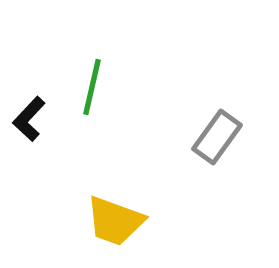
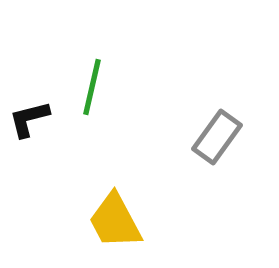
black L-shape: rotated 33 degrees clockwise
yellow trapezoid: rotated 42 degrees clockwise
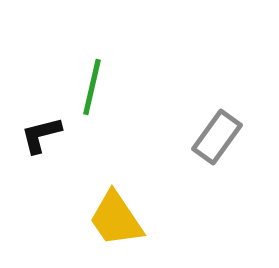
black L-shape: moved 12 px right, 16 px down
yellow trapezoid: moved 1 px right, 2 px up; rotated 6 degrees counterclockwise
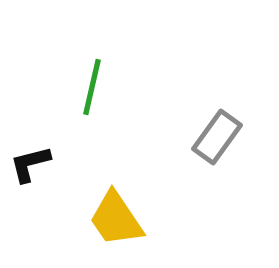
black L-shape: moved 11 px left, 29 px down
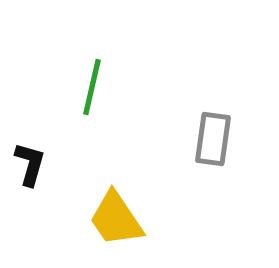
gray rectangle: moved 4 px left, 2 px down; rotated 28 degrees counterclockwise
black L-shape: rotated 120 degrees clockwise
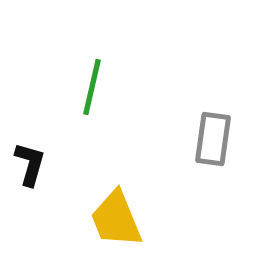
yellow trapezoid: rotated 12 degrees clockwise
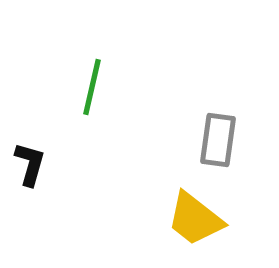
gray rectangle: moved 5 px right, 1 px down
yellow trapezoid: moved 79 px right; rotated 30 degrees counterclockwise
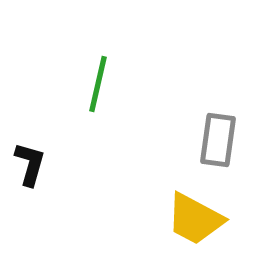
green line: moved 6 px right, 3 px up
yellow trapezoid: rotated 10 degrees counterclockwise
